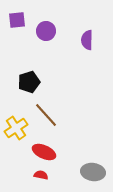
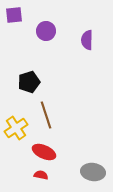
purple square: moved 3 px left, 5 px up
brown line: rotated 24 degrees clockwise
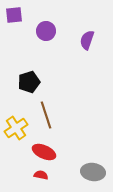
purple semicircle: rotated 18 degrees clockwise
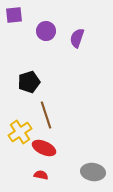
purple semicircle: moved 10 px left, 2 px up
yellow cross: moved 4 px right, 4 px down
red ellipse: moved 4 px up
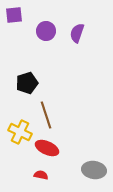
purple semicircle: moved 5 px up
black pentagon: moved 2 px left, 1 px down
yellow cross: rotated 30 degrees counterclockwise
red ellipse: moved 3 px right
gray ellipse: moved 1 px right, 2 px up
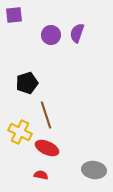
purple circle: moved 5 px right, 4 px down
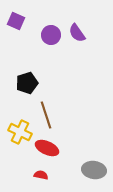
purple square: moved 2 px right, 6 px down; rotated 30 degrees clockwise
purple semicircle: rotated 54 degrees counterclockwise
